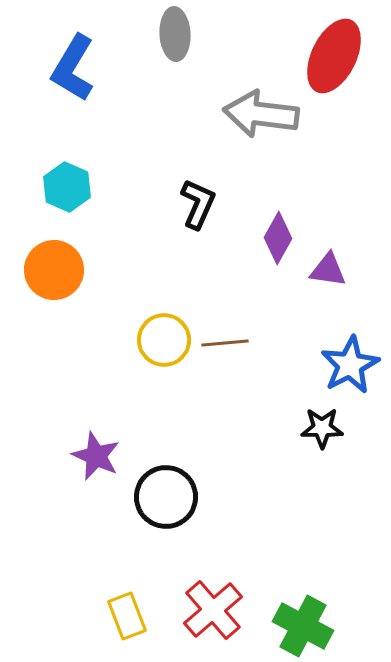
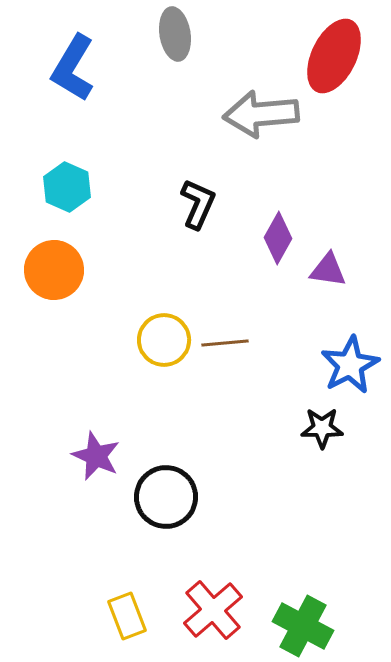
gray ellipse: rotated 6 degrees counterclockwise
gray arrow: rotated 12 degrees counterclockwise
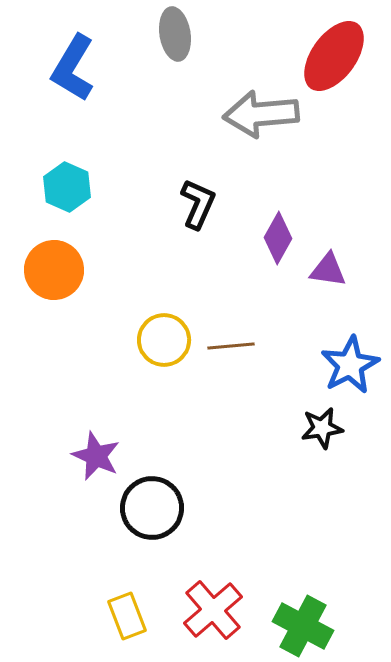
red ellipse: rotated 10 degrees clockwise
brown line: moved 6 px right, 3 px down
black star: rotated 9 degrees counterclockwise
black circle: moved 14 px left, 11 px down
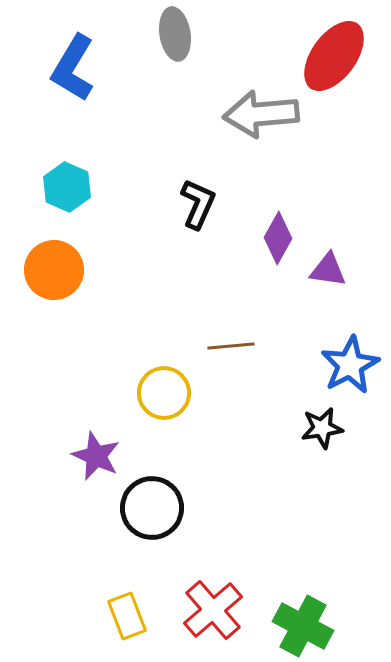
yellow circle: moved 53 px down
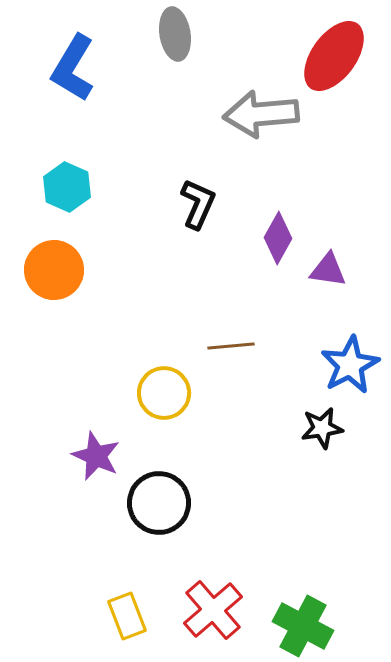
black circle: moved 7 px right, 5 px up
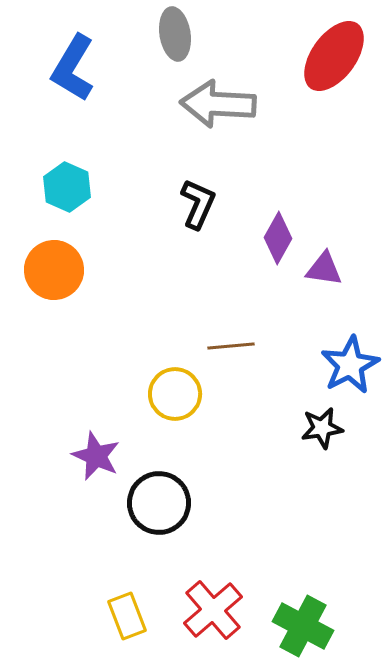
gray arrow: moved 43 px left, 10 px up; rotated 8 degrees clockwise
purple triangle: moved 4 px left, 1 px up
yellow circle: moved 11 px right, 1 px down
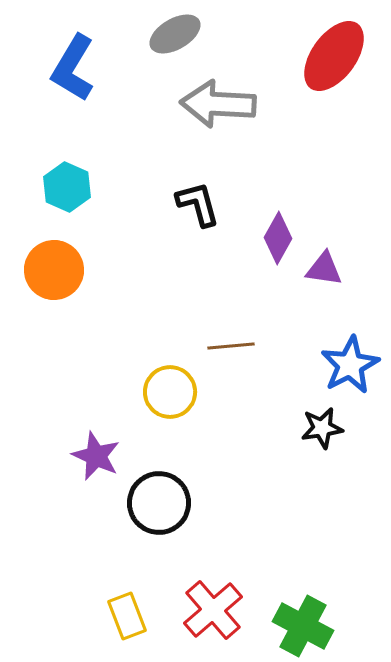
gray ellipse: rotated 69 degrees clockwise
black L-shape: rotated 39 degrees counterclockwise
yellow circle: moved 5 px left, 2 px up
